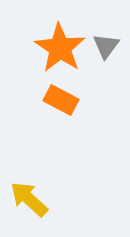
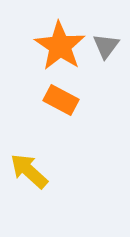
orange star: moved 2 px up
yellow arrow: moved 28 px up
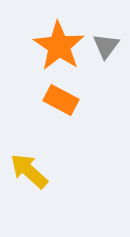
orange star: moved 1 px left
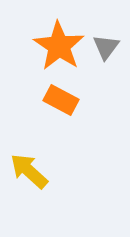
gray triangle: moved 1 px down
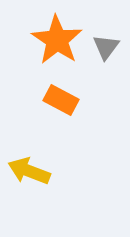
orange star: moved 2 px left, 6 px up
yellow arrow: rotated 21 degrees counterclockwise
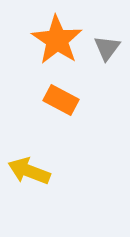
gray triangle: moved 1 px right, 1 px down
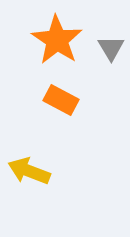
gray triangle: moved 4 px right; rotated 8 degrees counterclockwise
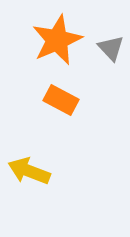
orange star: rotated 15 degrees clockwise
gray triangle: rotated 12 degrees counterclockwise
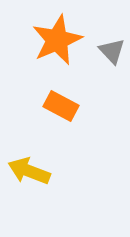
gray triangle: moved 1 px right, 3 px down
orange rectangle: moved 6 px down
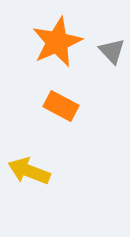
orange star: moved 2 px down
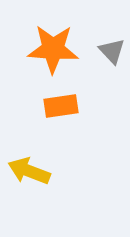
orange star: moved 4 px left, 7 px down; rotated 27 degrees clockwise
orange rectangle: rotated 36 degrees counterclockwise
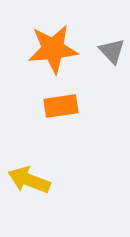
orange star: rotated 9 degrees counterclockwise
yellow arrow: moved 9 px down
